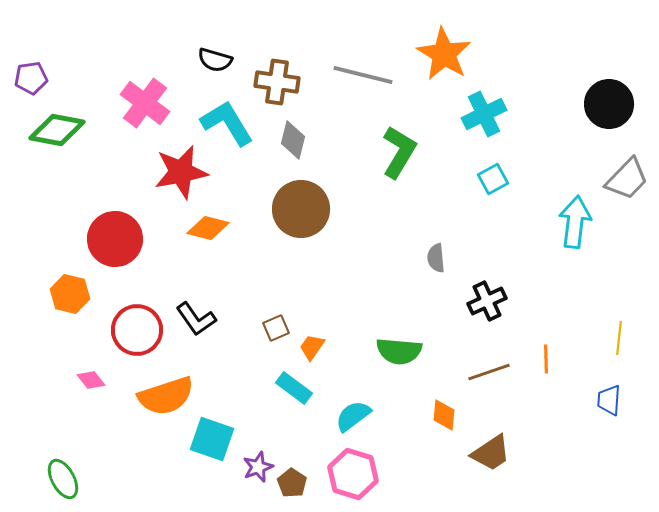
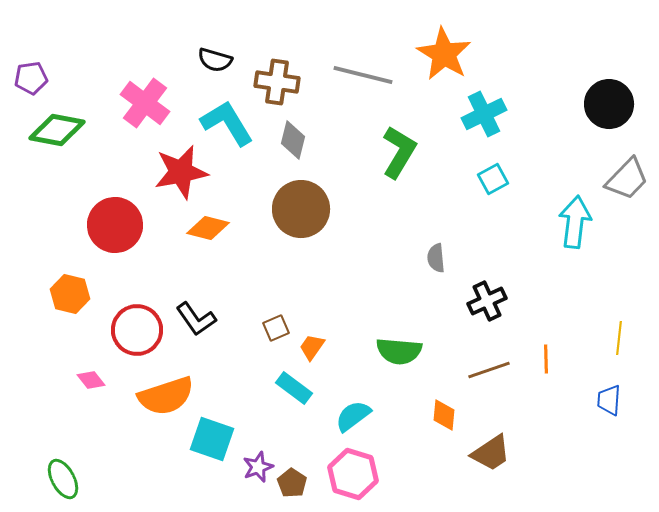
red circle at (115, 239): moved 14 px up
brown line at (489, 372): moved 2 px up
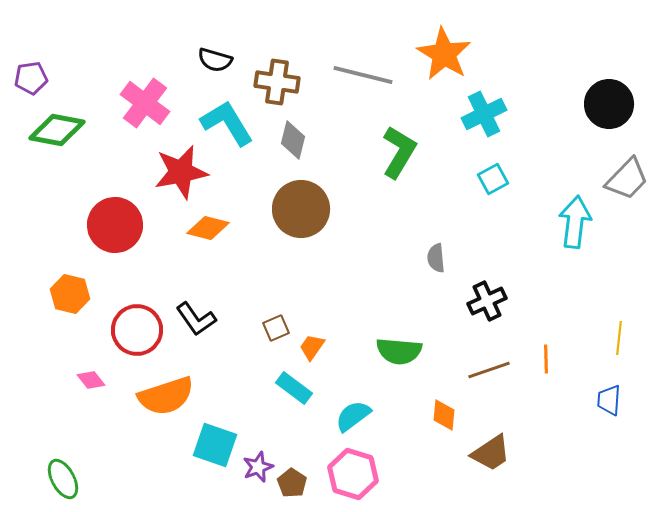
cyan square at (212, 439): moved 3 px right, 6 px down
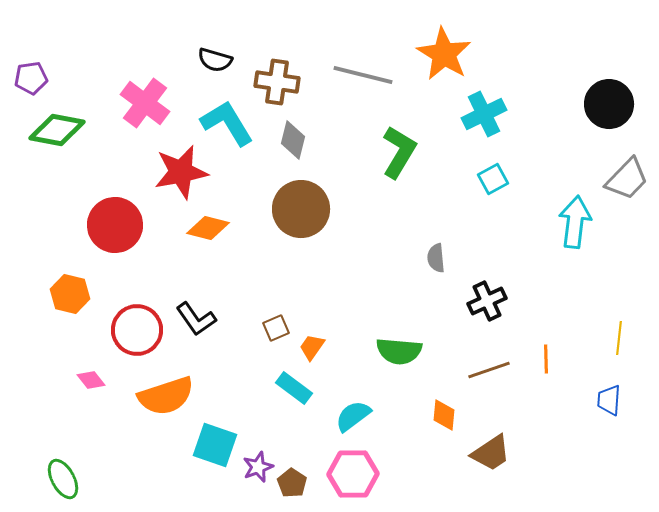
pink hexagon at (353, 474): rotated 18 degrees counterclockwise
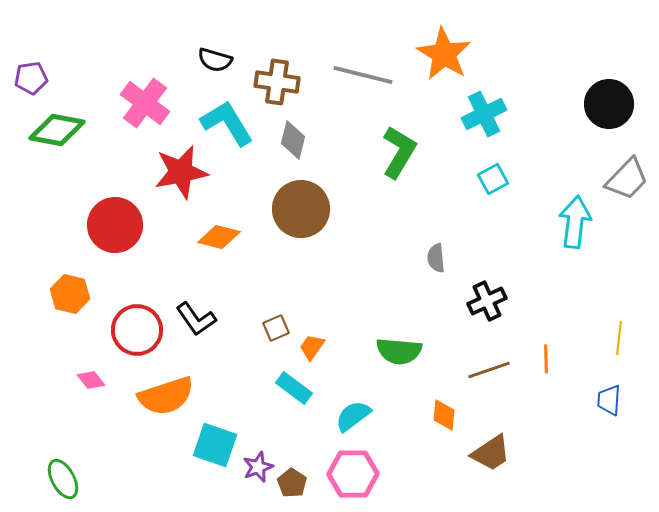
orange diamond at (208, 228): moved 11 px right, 9 px down
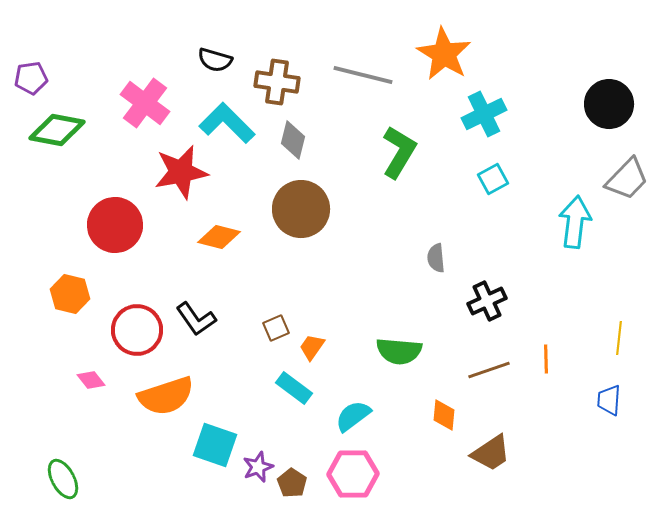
cyan L-shape at (227, 123): rotated 14 degrees counterclockwise
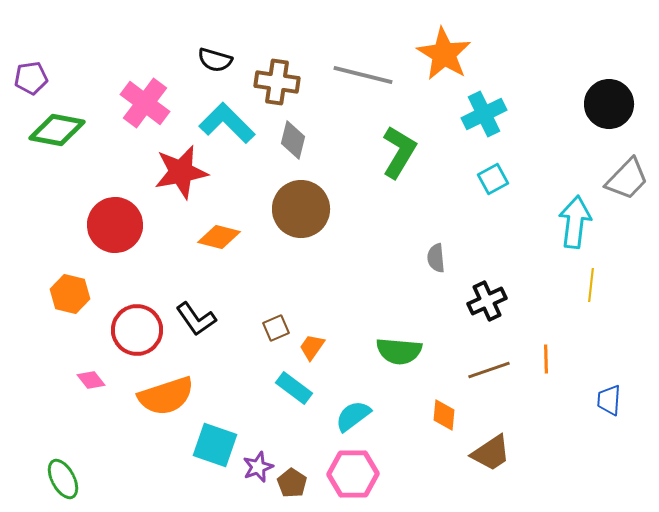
yellow line at (619, 338): moved 28 px left, 53 px up
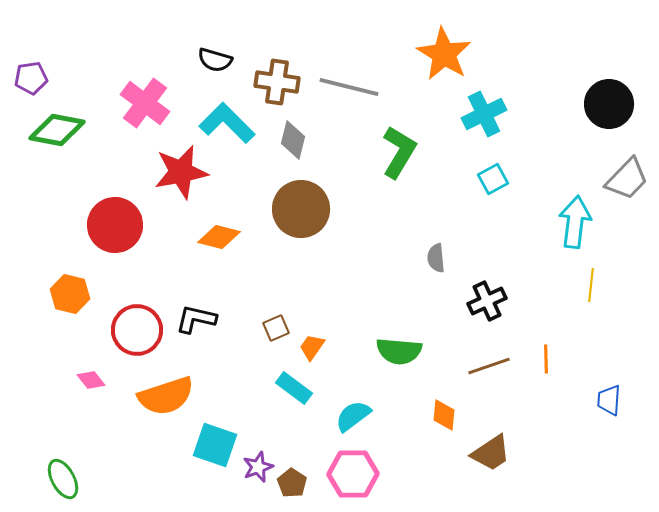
gray line at (363, 75): moved 14 px left, 12 px down
black L-shape at (196, 319): rotated 138 degrees clockwise
brown line at (489, 370): moved 4 px up
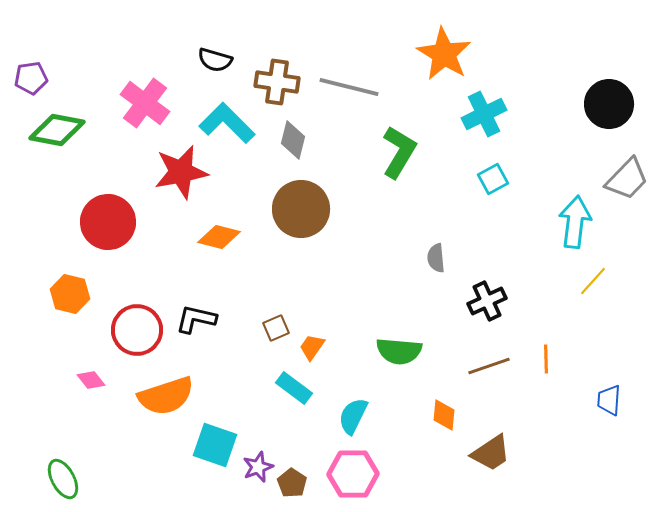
red circle at (115, 225): moved 7 px left, 3 px up
yellow line at (591, 285): moved 2 px right, 4 px up; rotated 36 degrees clockwise
cyan semicircle at (353, 416): rotated 27 degrees counterclockwise
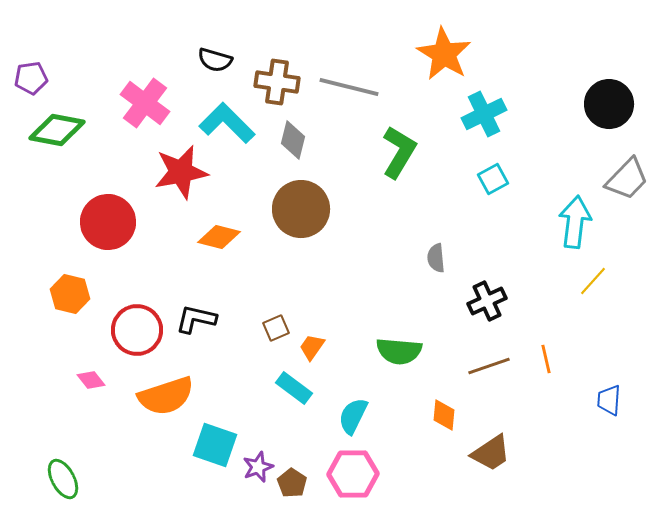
orange line at (546, 359): rotated 12 degrees counterclockwise
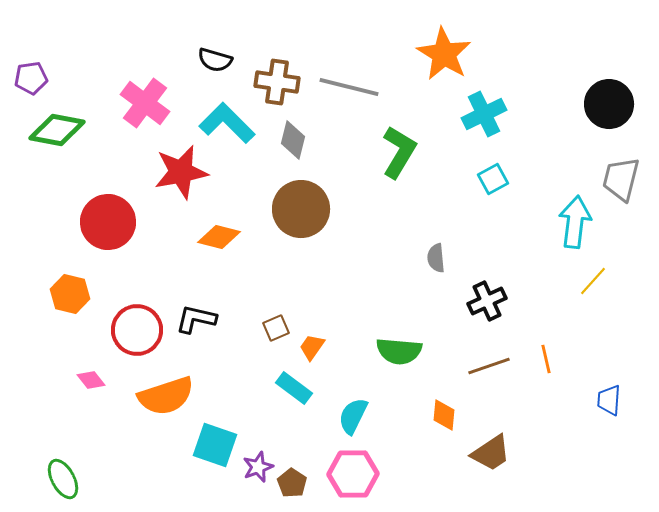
gray trapezoid at (627, 179): moved 6 px left; rotated 150 degrees clockwise
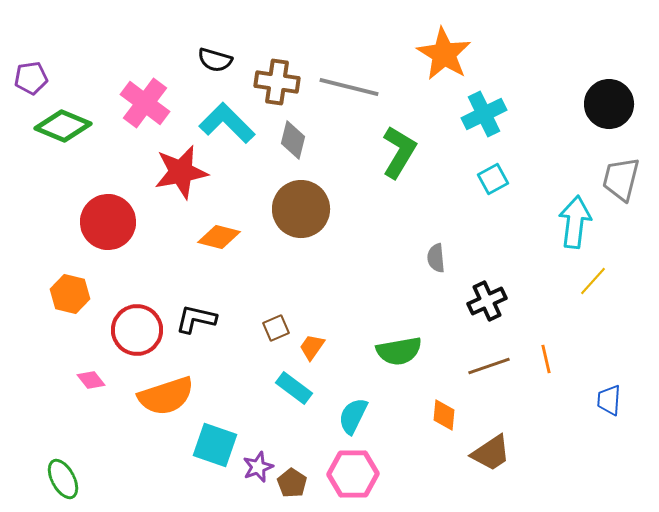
green diamond at (57, 130): moved 6 px right, 4 px up; rotated 12 degrees clockwise
green semicircle at (399, 351): rotated 15 degrees counterclockwise
